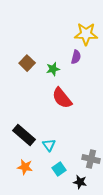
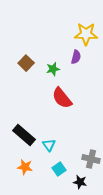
brown square: moved 1 px left
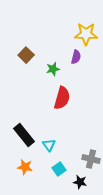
brown square: moved 8 px up
red semicircle: rotated 125 degrees counterclockwise
black rectangle: rotated 10 degrees clockwise
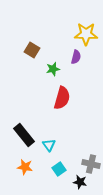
brown square: moved 6 px right, 5 px up; rotated 14 degrees counterclockwise
gray cross: moved 5 px down
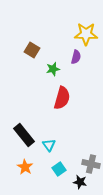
orange star: rotated 21 degrees clockwise
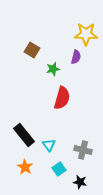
gray cross: moved 8 px left, 14 px up
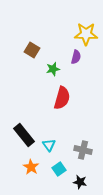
orange star: moved 6 px right
